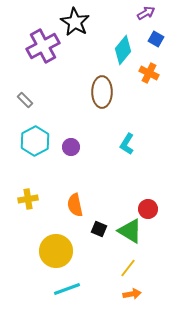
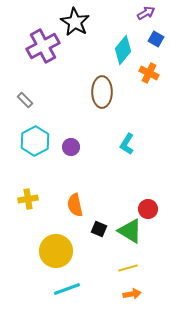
yellow line: rotated 36 degrees clockwise
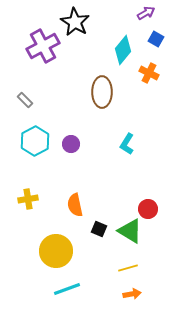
purple circle: moved 3 px up
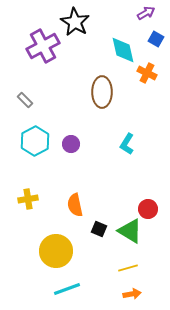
cyan diamond: rotated 52 degrees counterclockwise
orange cross: moved 2 px left
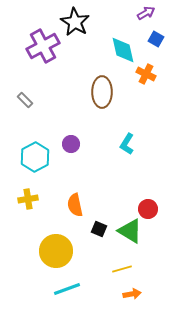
orange cross: moved 1 px left, 1 px down
cyan hexagon: moved 16 px down
yellow line: moved 6 px left, 1 px down
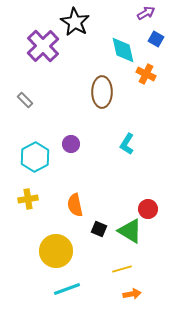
purple cross: rotated 16 degrees counterclockwise
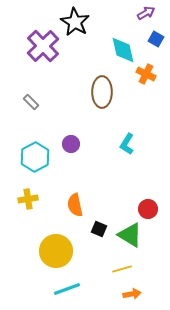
gray rectangle: moved 6 px right, 2 px down
green triangle: moved 4 px down
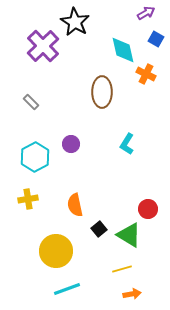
black square: rotated 28 degrees clockwise
green triangle: moved 1 px left
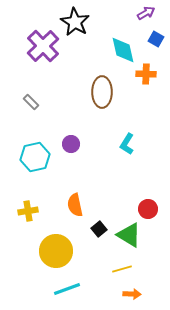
orange cross: rotated 24 degrees counterclockwise
cyan hexagon: rotated 16 degrees clockwise
yellow cross: moved 12 px down
orange arrow: rotated 12 degrees clockwise
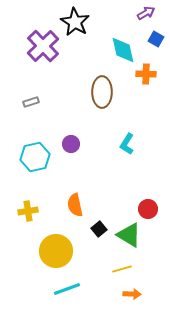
gray rectangle: rotated 63 degrees counterclockwise
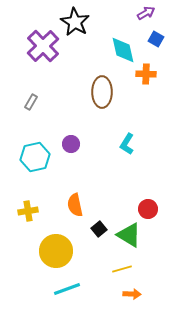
gray rectangle: rotated 42 degrees counterclockwise
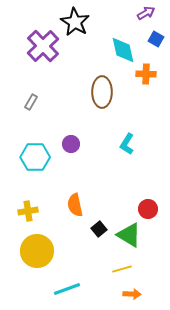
cyan hexagon: rotated 12 degrees clockwise
yellow circle: moved 19 px left
